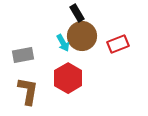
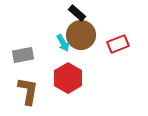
black rectangle: rotated 18 degrees counterclockwise
brown circle: moved 1 px left, 1 px up
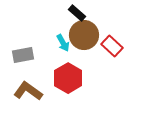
brown circle: moved 3 px right
red rectangle: moved 6 px left, 2 px down; rotated 65 degrees clockwise
brown L-shape: rotated 64 degrees counterclockwise
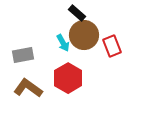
red rectangle: rotated 25 degrees clockwise
brown L-shape: moved 3 px up
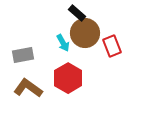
brown circle: moved 1 px right, 2 px up
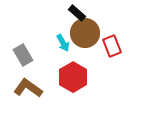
gray rectangle: rotated 70 degrees clockwise
red hexagon: moved 5 px right, 1 px up
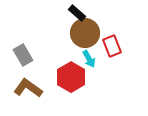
cyan arrow: moved 26 px right, 16 px down
red hexagon: moved 2 px left
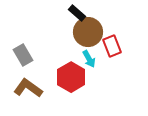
brown circle: moved 3 px right, 1 px up
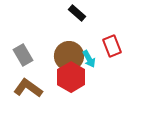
brown circle: moved 19 px left, 24 px down
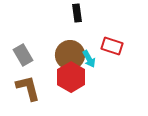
black rectangle: rotated 42 degrees clockwise
red rectangle: rotated 50 degrees counterclockwise
brown circle: moved 1 px right, 1 px up
brown L-shape: rotated 40 degrees clockwise
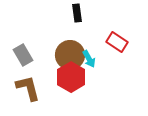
red rectangle: moved 5 px right, 4 px up; rotated 15 degrees clockwise
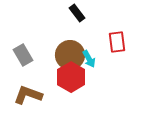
black rectangle: rotated 30 degrees counterclockwise
red rectangle: rotated 50 degrees clockwise
brown L-shape: moved 7 px down; rotated 56 degrees counterclockwise
